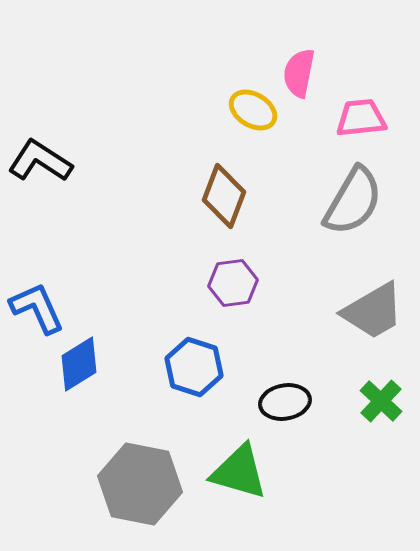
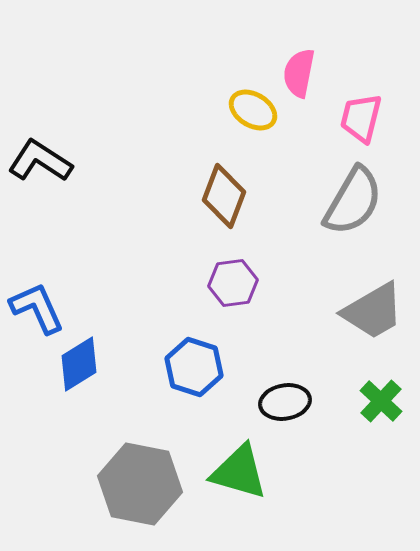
pink trapezoid: rotated 70 degrees counterclockwise
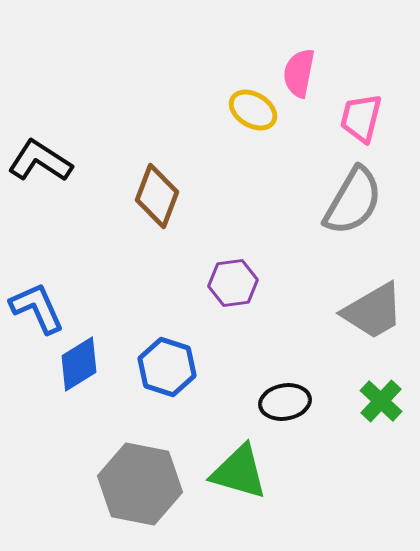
brown diamond: moved 67 px left
blue hexagon: moved 27 px left
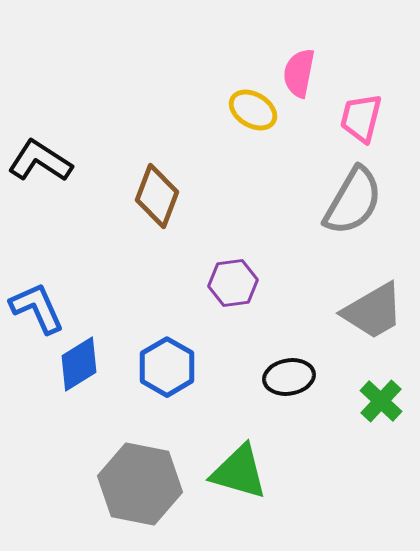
blue hexagon: rotated 12 degrees clockwise
black ellipse: moved 4 px right, 25 px up
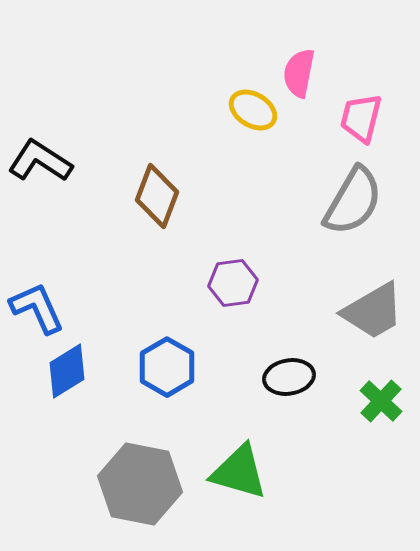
blue diamond: moved 12 px left, 7 px down
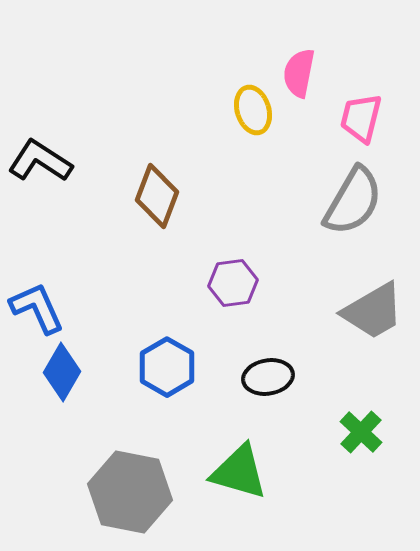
yellow ellipse: rotated 42 degrees clockwise
blue diamond: moved 5 px left, 1 px down; rotated 28 degrees counterclockwise
black ellipse: moved 21 px left
green cross: moved 20 px left, 31 px down
gray hexagon: moved 10 px left, 8 px down
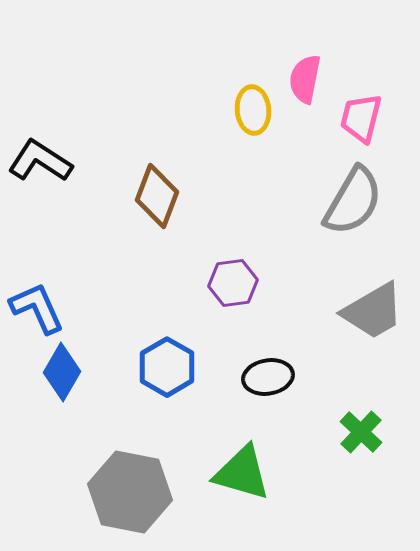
pink semicircle: moved 6 px right, 6 px down
yellow ellipse: rotated 12 degrees clockwise
green triangle: moved 3 px right, 1 px down
